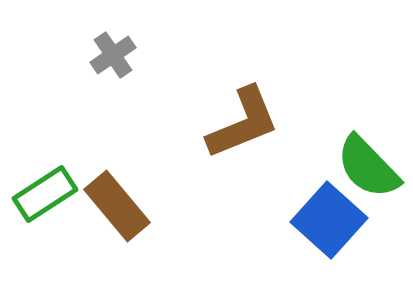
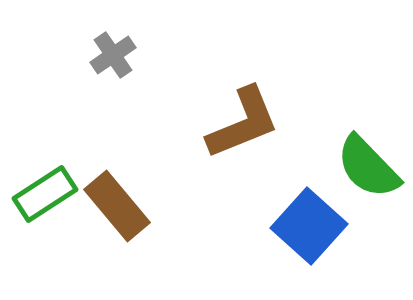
blue square: moved 20 px left, 6 px down
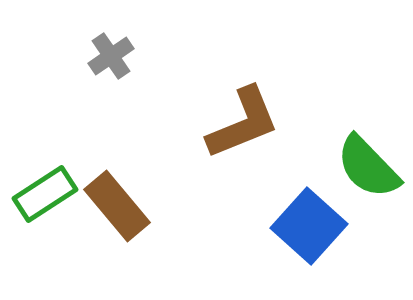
gray cross: moved 2 px left, 1 px down
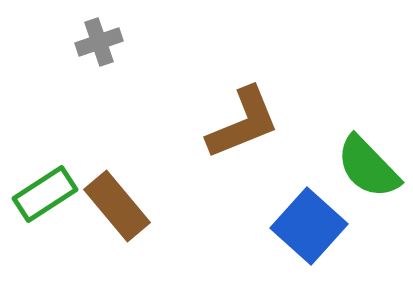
gray cross: moved 12 px left, 14 px up; rotated 15 degrees clockwise
